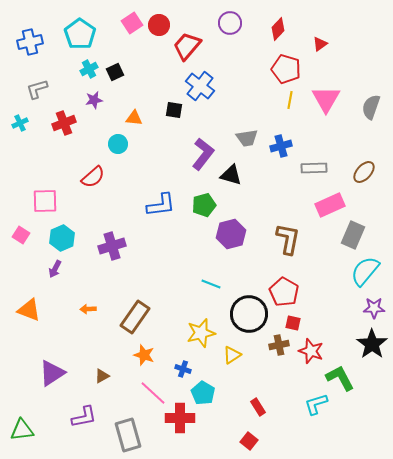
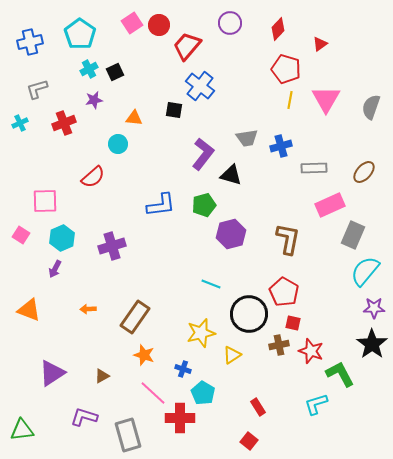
green L-shape at (340, 378): moved 4 px up
purple L-shape at (84, 417): rotated 152 degrees counterclockwise
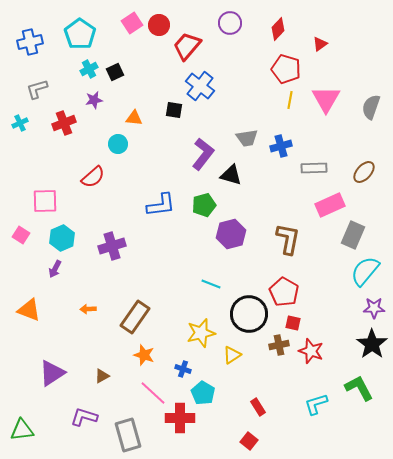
green L-shape at (340, 374): moved 19 px right, 14 px down
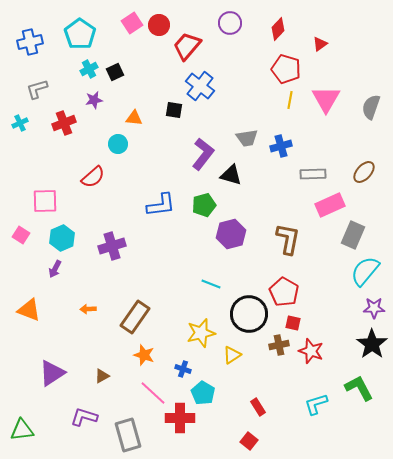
gray rectangle at (314, 168): moved 1 px left, 6 px down
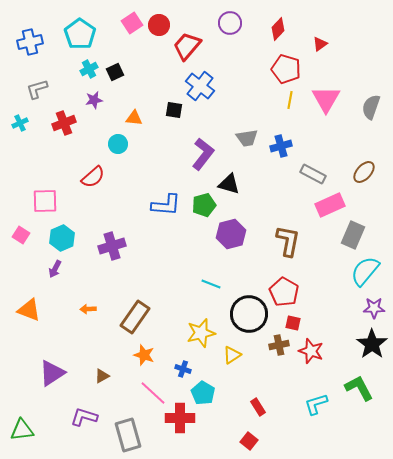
gray rectangle at (313, 174): rotated 30 degrees clockwise
black triangle at (231, 175): moved 2 px left, 9 px down
blue L-shape at (161, 205): moved 5 px right; rotated 12 degrees clockwise
brown L-shape at (288, 239): moved 2 px down
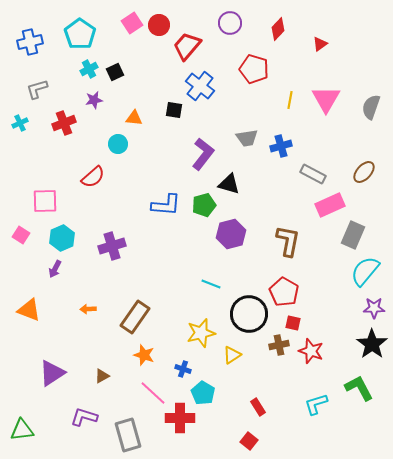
red pentagon at (286, 69): moved 32 px left
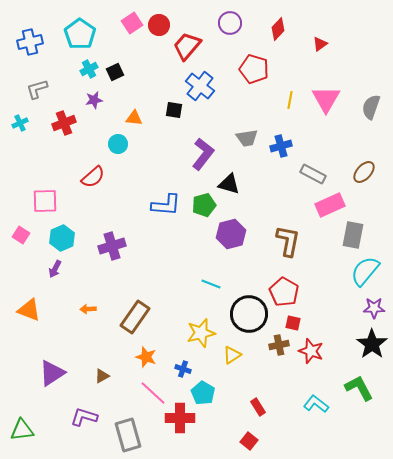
gray rectangle at (353, 235): rotated 12 degrees counterclockwise
orange star at (144, 355): moved 2 px right, 2 px down
cyan L-shape at (316, 404): rotated 55 degrees clockwise
